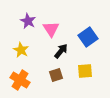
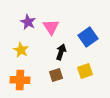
purple star: moved 1 px down
pink triangle: moved 2 px up
black arrow: moved 1 px down; rotated 21 degrees counterclockwise
yellow square: rotated 14 degrees counterclockwise
orange cross: rotated 30 degrees counterclockwise
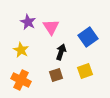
orange cross: moved 1 px right; rotated 24 degrees clockwise
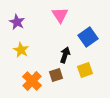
purple star: moved 11 px left
pink triangle: moved 9 px right, 12 px up
black arrow: moved 4 px right, 3 px down
yellow square: moved 1 px up
orange cross: moved 11 px right, 1 px down; rotated 18 degrees clockwise
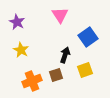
orange cross: rotated 24 degrees clockwise
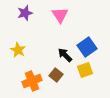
purple star: moved 8 px right, 9 px up; rotated 28 degrees clockwise
blue square: moved 1 px left, 10 px down
yellow star: moved 3 px left
black arrow: rotated 63 degrees counterclockwise
brown square: rotated 32 degrees counterclockwise
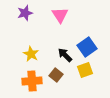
yellow star: moved 13 px right, 4 px down
orange cross: rotated 18 degrees clockwise
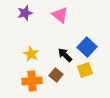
pink triangle: rotated 18 degrees counterclockwise
blue square: rotated 12 degrees counterclockwise
